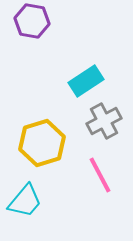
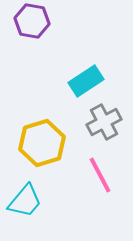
gray cross: moved 1 px down
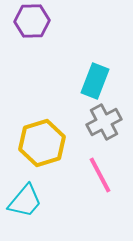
purple hexagon: rotated 12 degrees counterclockwise
cyan rectangle: moved 9 px right; rotated 36 degrees counterclockwise
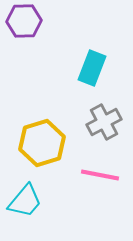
purple hexagon: moved 8 px left
cyan rectangle: moved 3 px left, 13 px up
pink line: rotated 51 degrees counterclockwise
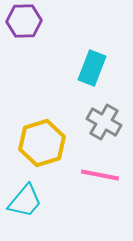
gray cross: rotated 32 degrees counterclockwise
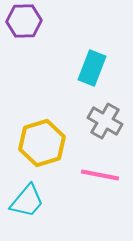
gray cross: moved 1 px right, 1 px up
cyan trapezoid: moved 2 px right
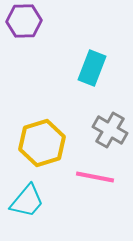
gray cross: moved 5 px right, 9 px down
pink line: moved 5 px left, 2 px down
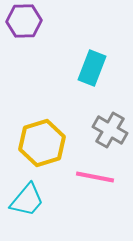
cyan trapezoid: moved 1 px up
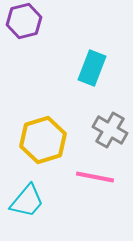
purple hexagon: rotated 12 degrees counterclockwise
yellow hexagon: moved 1 px right, 3 px up
cyan trapezoid: moved 1 px down
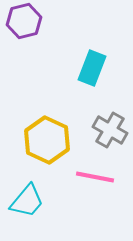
yellow hexagon: moved 4 px right; rotated 18 degrees counterclockwise
